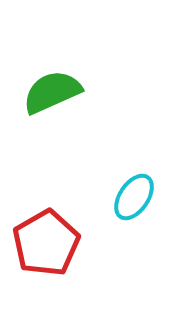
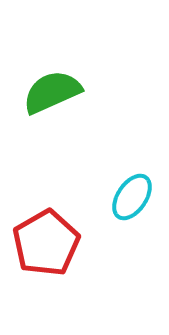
cyan ellipse: moved 2 px left
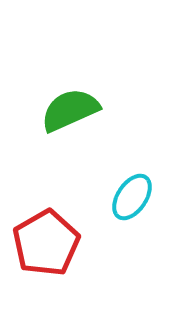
green semicircle: moved 18 px right, 18 px down
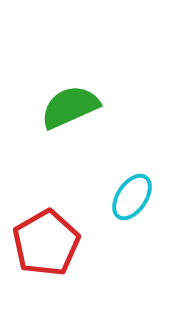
green semicircle: moved 3 px up
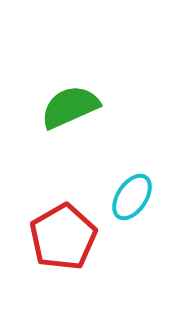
red pentagon: moved 17 px right, 6 px up
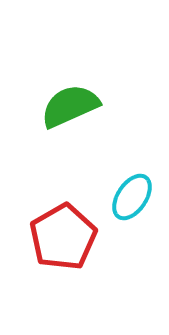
green semicircle: moved 1 px up
